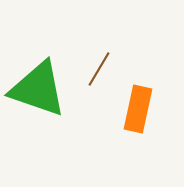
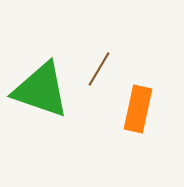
green triangle: moved 3 px right, 1 px down
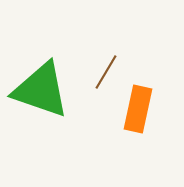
brown line: moved 7 px right, 3 px down
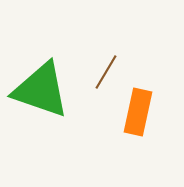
orange rectangle: moved 3 px down
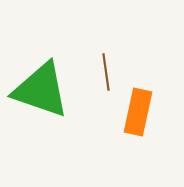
brown line: rotated 39 degrees counterclockwise
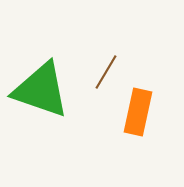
brown line: rotated 39 degrees clockwise
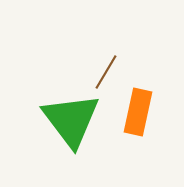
green triangle: moved 30 px right, 30 px down; rotated 34 degrees clockwise
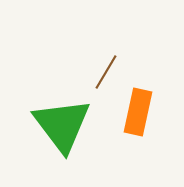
green triangle: moved 9 px left, 5 px down
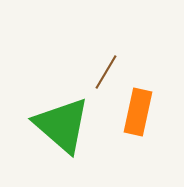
green triangle: rotated 12 degrees counterclockwise
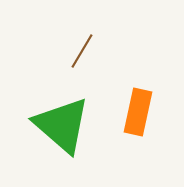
brown line: moved 24 px left, 21 px up
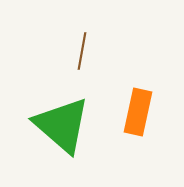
brown line: rotated 21 degrees counterclockwise
